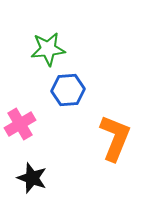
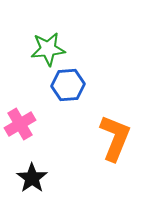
blue hexagon: moved 5 px up
black star: rotated 16 degrees clockwise
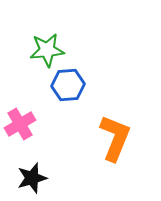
green star: moved 1 px left, 1 px down
black star: rotated 20 degrees clockwise
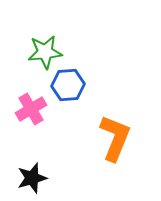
green star: moved 2 px left, 2 px down
pink cross: moved 11 px right, 15 px up
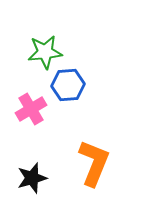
orange L-shape: moved 21 px left, 25 px down
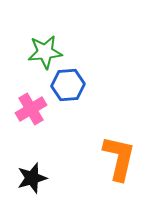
orange L-shape: moved 25 px right, 5 px up; rotated 9 degrees counterclockwise
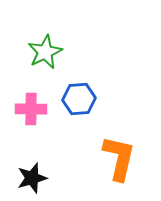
green star: rotated 20 degrees counterclockwise
blue hexagon: moved 11 px right, 14 px down
pink cross: rotated 32 degrees clockwise
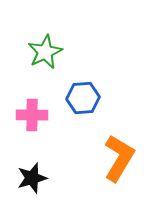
blue hexagon: moved 4 px right, 1 px up
pink cross: moved 1 px right, 6 px down
orange L-shape: rotated 18 degrees clockwise
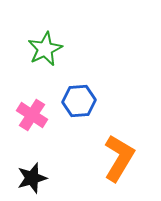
green star: moved 3 px up
blue hexagon: moved 4 px left, 3 px down
pink cross: rotated 32 degrees clockwise
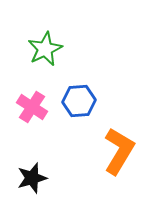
pink cross: moved 8 px up
orange L-shape: moved 7 px up
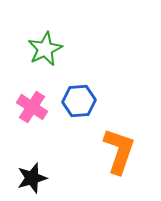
orange L-shape: rotated 12 degrees counterclockwise
